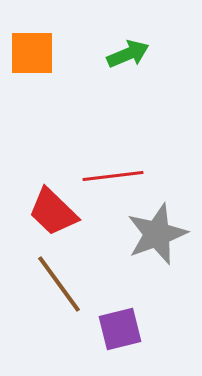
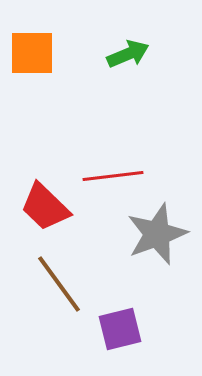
red trapezoid: moved 8 px left, 5 px up
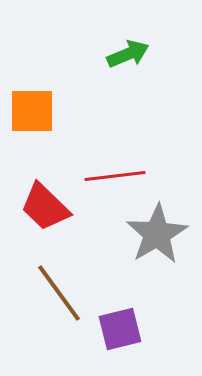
orange square: moved 58 px down
red line: moved 2 px right
gray star: rotated 10 degrees counterclockwise
brown line: moved 9 px down
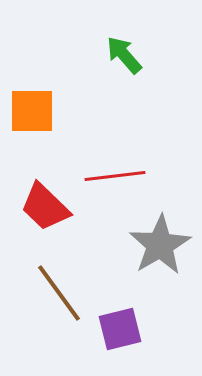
green arrow: moved 4 px left, 1 px down; rotated 108 degrees counterclockwise
gray star: moved 3 px right, 11 px down
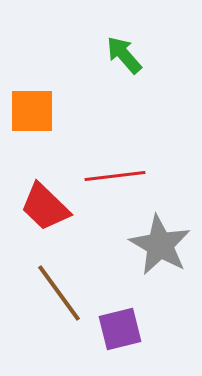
gray star: rotated 12 degrees counterclockwise
